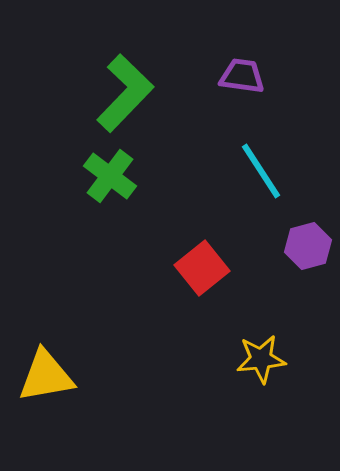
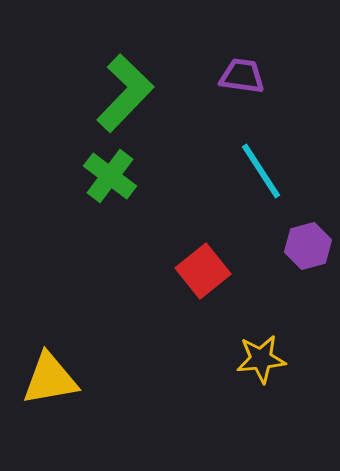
red square: moved 1 px right, 3 px down
yellow triangle: moved 4 px right, 3 px down
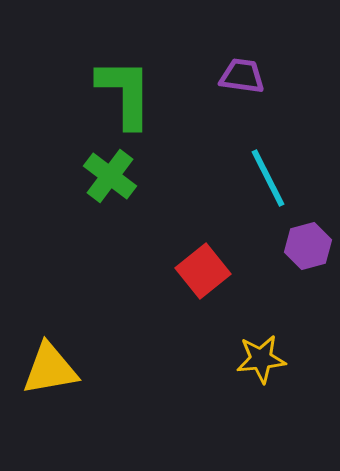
green L-shape: rotated 44 degrees counterclockwise
cyan line: moved 7 px right, 7 px down; rotated 6 degrees clockwise
yellow triangle: moved 10 px up
